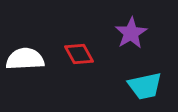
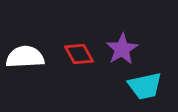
purple star: moved 9 px left, 16 px down
white semicircle: moved 2 px up
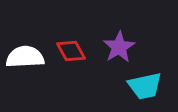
purple star: moved 3 px left, 2 px up
red diamond: moved 8 px left, 3 px up
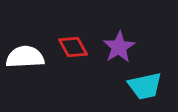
red diamond: moved 2 px right, 4 px up
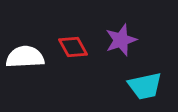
purple star: moved 2 px right, 7 px up; rotated 12 degrees clockwise
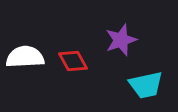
red diamond: moved 14 px down
cyan trapezoid: moved 1 px right, 1 px up
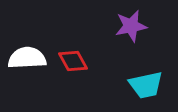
purple star: moved 10 px right, 14 px up; rotated 8 degrees clockwise
white semicircle: moved 2 px right, 1 px down
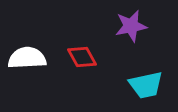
red diamond: moved 9 px right, 4 px up
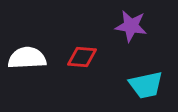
purple star: rotated 20 degrees clockwise
red diamond: rotated 56 degrees counterclockwise
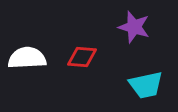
purple star: moved 3 px right, 1 px down; rotated 8 degrees clockwise
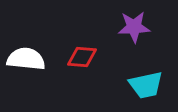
purple star: rotated 20 degrees counterclockwise
white semicircle: moved 1 px left, 1 px down; rotated 9 degrees clockwise
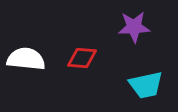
red diamond: moved 1 px down
